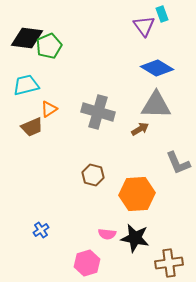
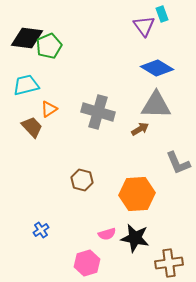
brown trapezoid: rotated 110 degrees counterclockwise
brown hexagon: moved 11 px left, 5 px down
pink semicircle: rotated 24 degrees counterclockwise
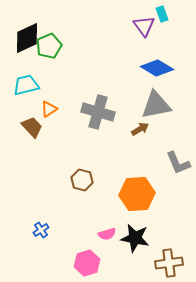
black diamond: rotated 32 degrees counterclockwise
gray triangle: rotated 12 degrees counterclockwise
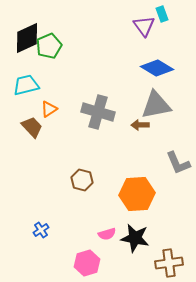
brown arrow: moved 4 px up; rotated 150 degrees counterclockwise
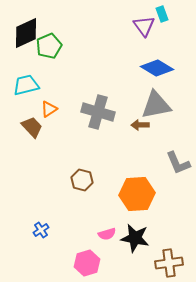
black diamond: moved 1 px left, 5 px up
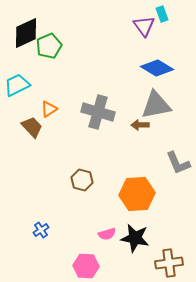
cyan trapezoid: moved 9 px left; rotated 12 degrees counterclockwise
pink hexagon: moved 1 px left, 3 px down; rotated 20 degrees clockwise
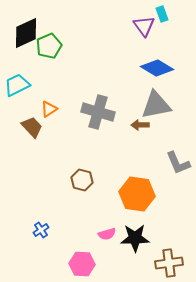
orange hexagon: rotated 12 degrees clockwise
black star: rotated 12 degrees counterclockwise
pink hexagon: moved 4 px left, 2 px up
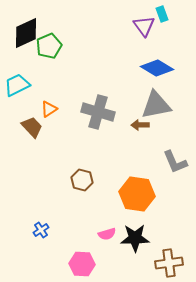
gray L-shape: moved 3 px left, 1 px up
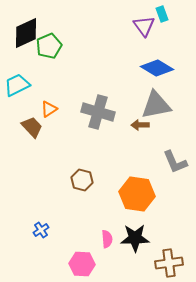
pink semicircle: moved 5 px down; rotated 78 degrees counterclockwise
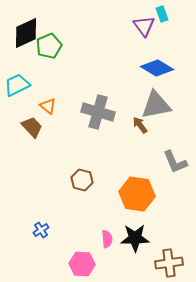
orange triangle: moved 1 px left, 3 px up; rotated 48 degrees counterclockwise
brown arrow: rotated 54 degrees clockwise
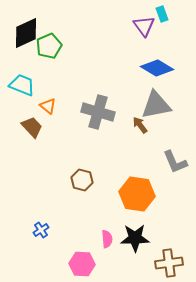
cyan trapezoid: moved 5 px right; rotated 48 degrees clockwise
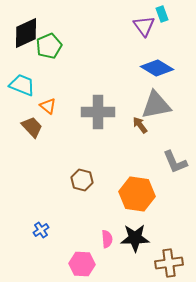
gray cross: rotated 16 degrees counterclockwise
